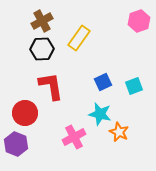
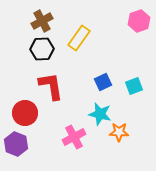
orange star: rotated 24 degrees counterclockwise
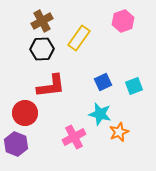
pink hexagon: moved 16 px left
red L-shape: rotated 92 degrees clockwise
orange star: rotated 24 degrees counterclockwise
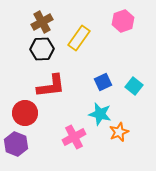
brown cross: moved 1 px down
cyan square: rotated 30 degrees counterclockwise
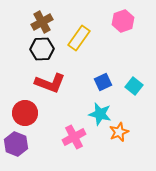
red L-shape: moved 1 px left, 3 px up; rotated 28 degrees clockwise
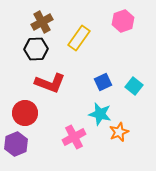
black hexagon: moved 6 px left
purple hexagon: rotated 15 degrees clockwise
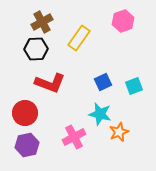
cyan square: rotated 30 degrees clockwise
purple hexagon: moved 11 px right, 1 px down; rotated 10 degrees clockwise
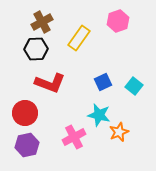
pink hexagon: moved 5 px left
cyan square: rotated 30 degrees counterclockwise
cyan star: moved 1 px left, 1 px down
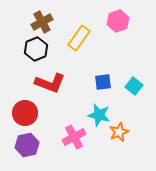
black hexagon: rotated 20 degrees counterclockwise
blue square: rotated 18 degrees clockwise
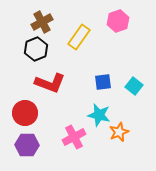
yellow rectangle: moved 1 px up
purple hexagon: rotated 15 degrees clockwise
